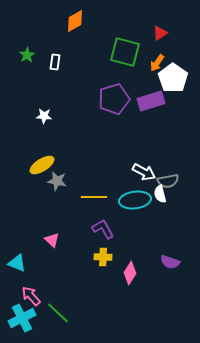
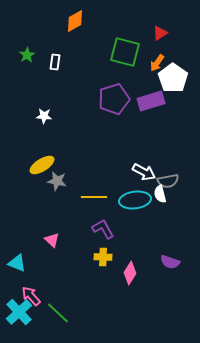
cyan cross: moved 3 px left, 6 px up; rotated 16 degrees counterclockwise
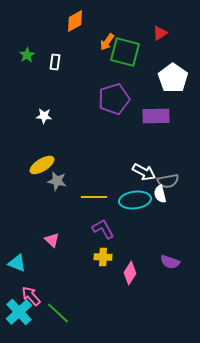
orange arrow: moved 50 px left, 21 px up
purple rectangle: moved 5 px right, 15 px down; rotated 16 degrees clockwise
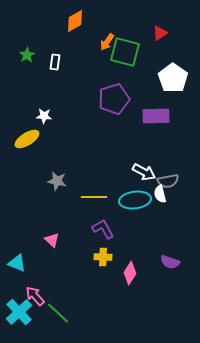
yellow ellipse: moved 15 px left, 26 px up
pink arrow: moved 4 px right
